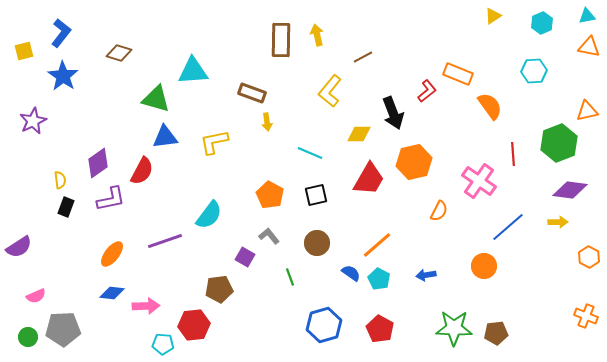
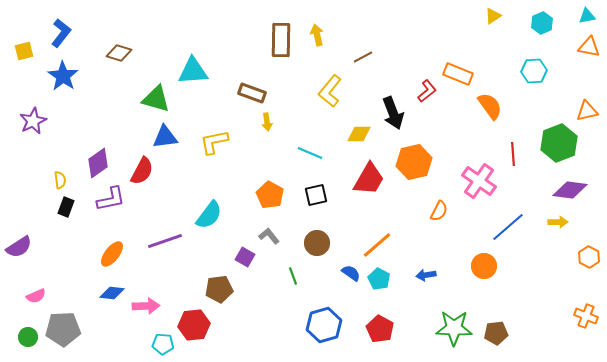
green line at (290, 277): moved 3 px right, 1 px up
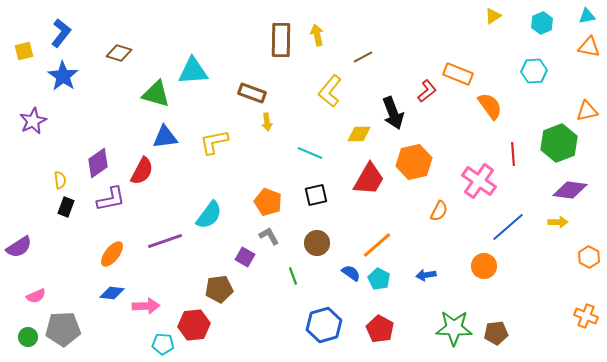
green triangle at (156, 99): moved 5 px up
orange pentagon at (270, 195): moved 2 px left, 7 px down; rotated 8 degrees counterclockwise
gray L-shape at (269, 236): rotated 10 degrees clockwise
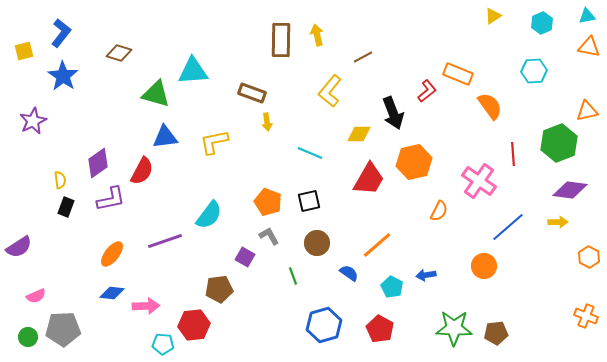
black square at (316, 195): moved 7 px left, 6 px down
blue semicircle at (351, 273): moved 2 px left
cyan pentagon at (379, 279): moved 13 px right, 8 px down
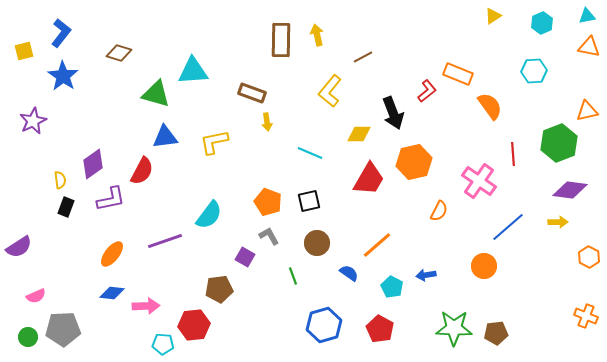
purple diamond at (98, 163): moved 5 px left, 1 px down
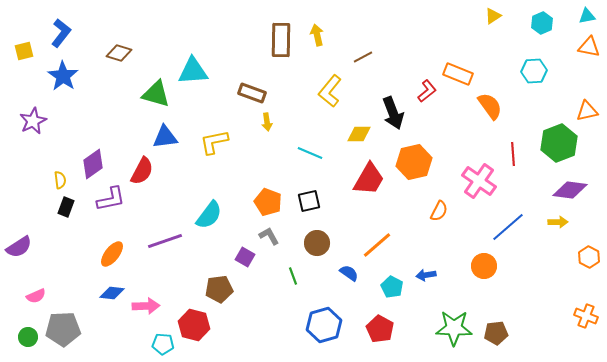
red hexagon at (194, 325): rotated 20 degrees clockwise
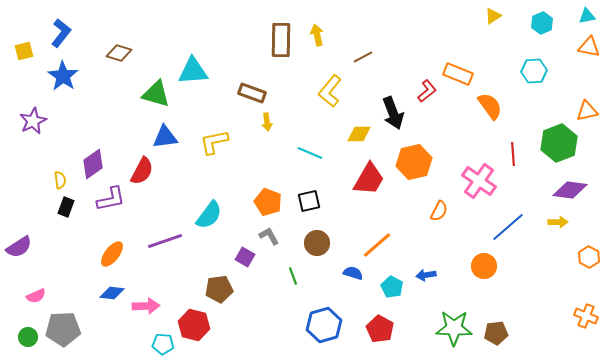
blue semicircle at (349, 273): moved 4 px right; rotated 18 degrees counterclockwise
